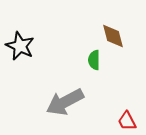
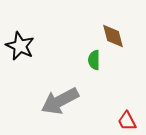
gray arrow: moved 5 px left, 1 px up
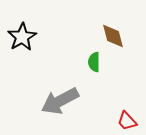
black star: moved 2 px right, 9 px up; rotated 16 degrees clockwise
green semicircle: moved 2 px down
red trapezoid: rotated 15 degrees counterclockwise
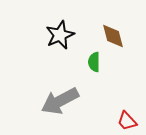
black star: moved 38 px right, 2 px up; rotated 8 degrees clockwise
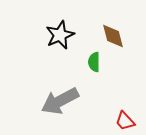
red trapezoid: moved 2 px left
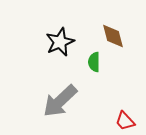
black star: moved 7 px down
gray arrow: rotated 15 degrees counterclockwise
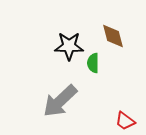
black star: moved 9 px right, 4 px down; rotated 24 degrees clockwise
green semicircle: moved 1 px left, 1 px down
red trapezoid: rotated 10 degrees counterclockwise
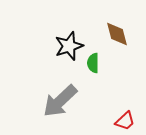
brown diamond: moved 4 px right, 2 px up
black star: rotated 20 degrees counterclockwise
red trapezoid: rotated 80 degrees counterclockwise
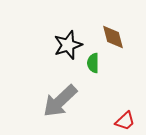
brown diamond: moved 4 px left, 3 px down
black star: moved 1 px left, 1 px up
